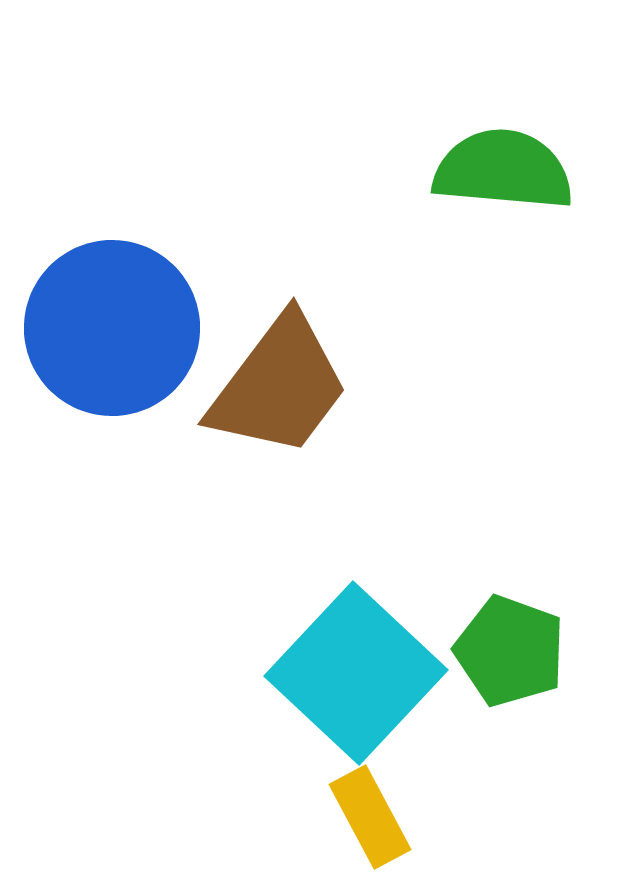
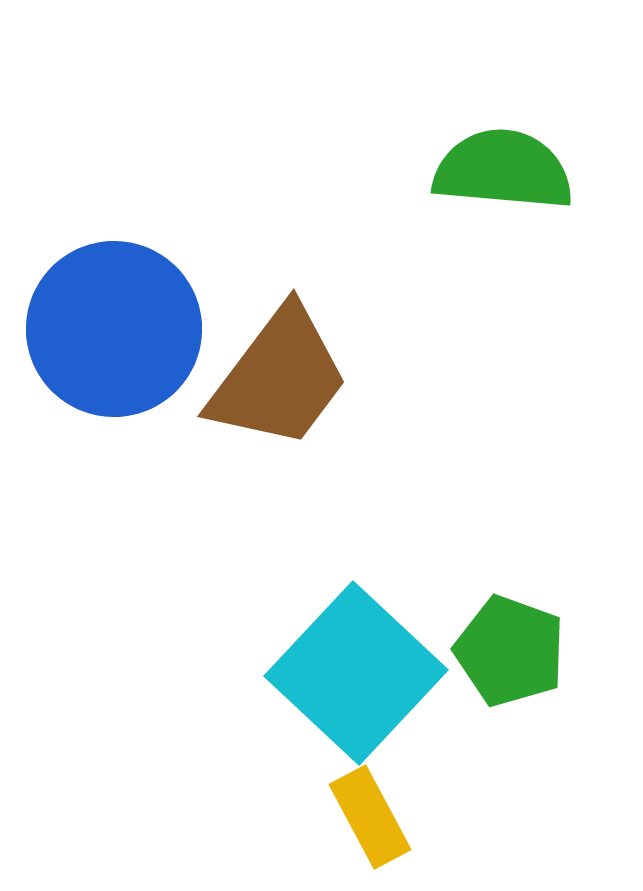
blue circle: moved 2 px right, 1 px down
brown trapezoid: moved 8 px up
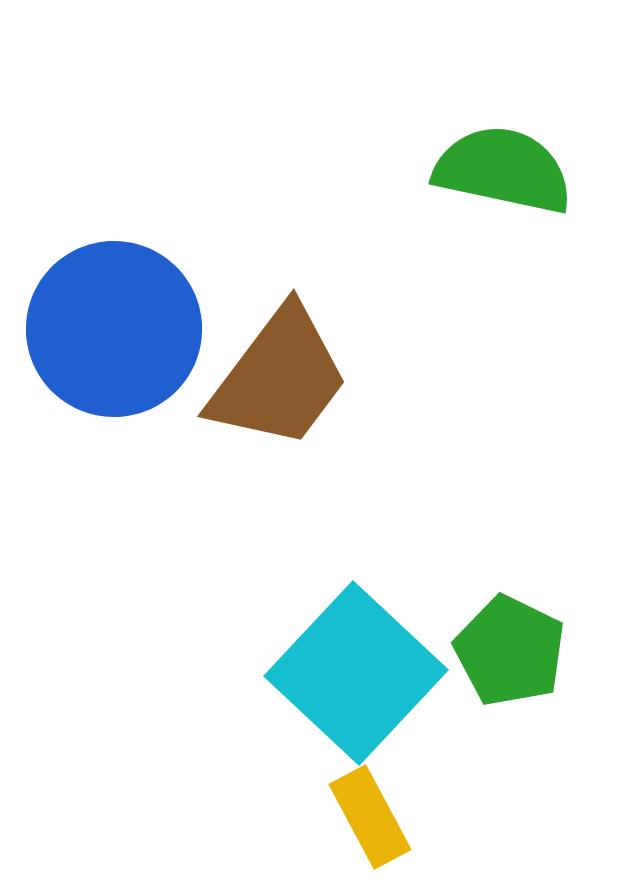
green semicircle: rotated 7 degrees clockwise
green pentagon: rotated 6 degrees clockwise
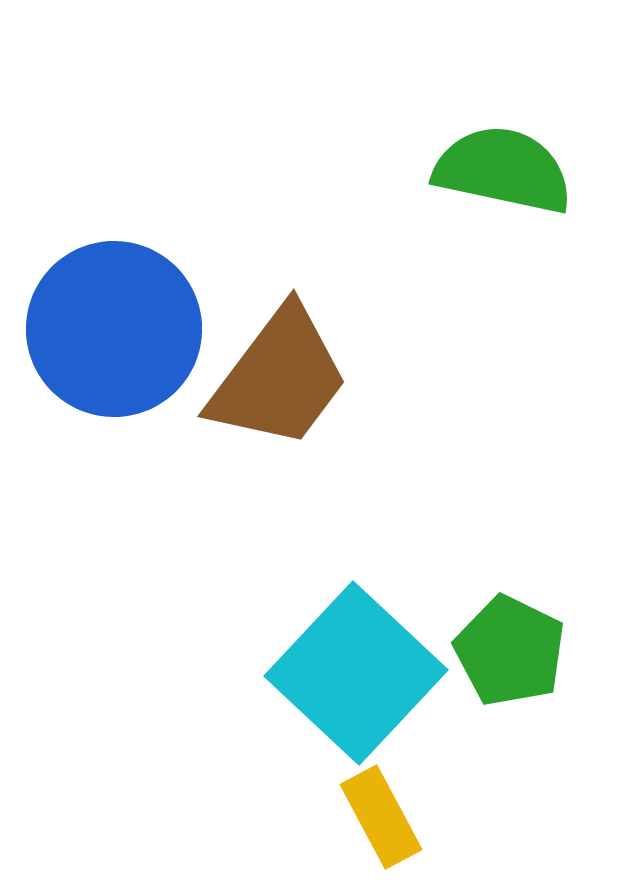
yellow rectangle: moved 11 px right
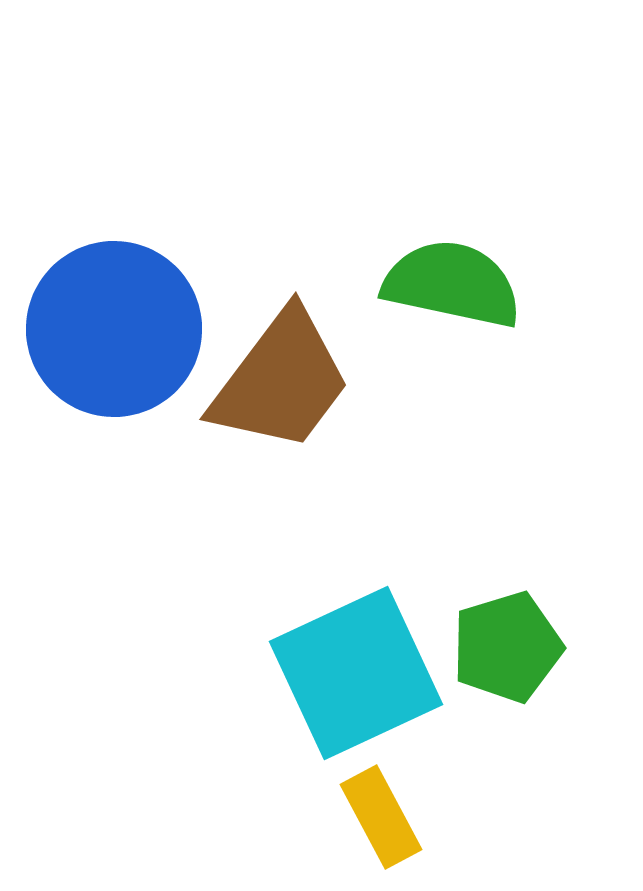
green semicircle: moved 51 px left, 114 px down
brown trapezoid: moved 2 px right, 3 px down
green pentagon: moved 3 px left, 4 px up; rotated 29 degrees clockwise
cyan square: rotated 22 degrees clockwise
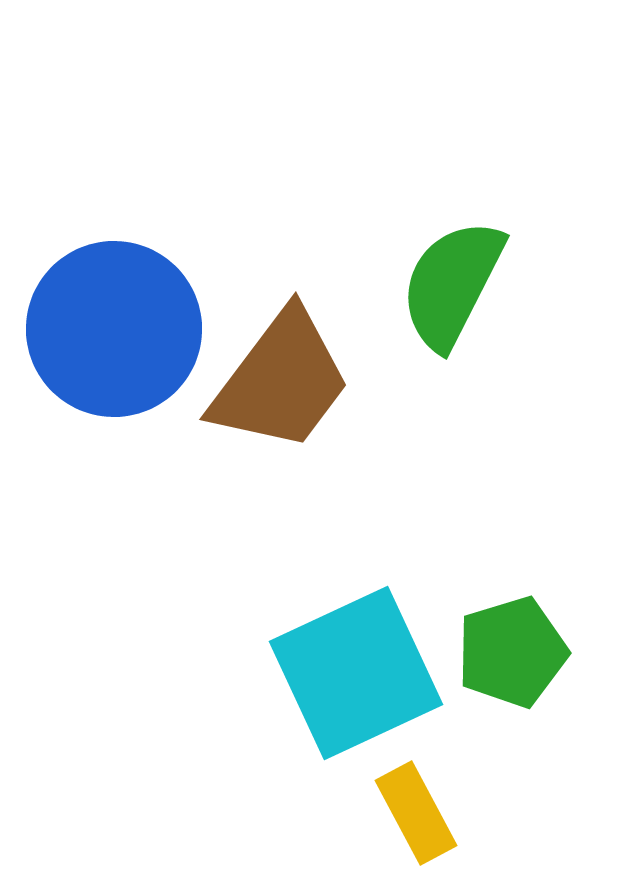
green semicircle: rotated 75 degrees counterclockwise
green pentagon: moved 5 px right, 5 px down
yellow rectangle: moved 35 px right, 4 px up
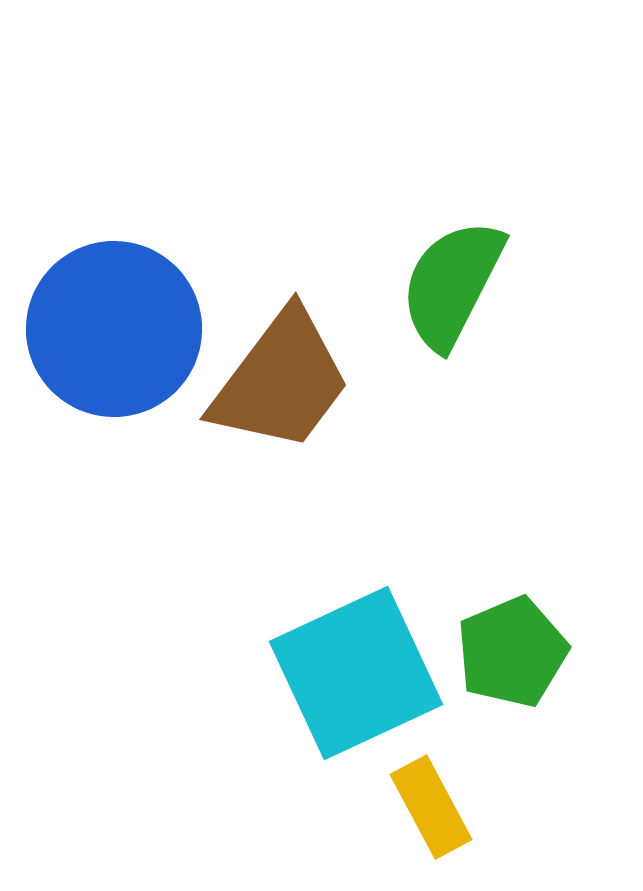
green pentagon: rotated 6 degrees counterclockwise
yellow rectangle: moved 15 px right, 6 px up
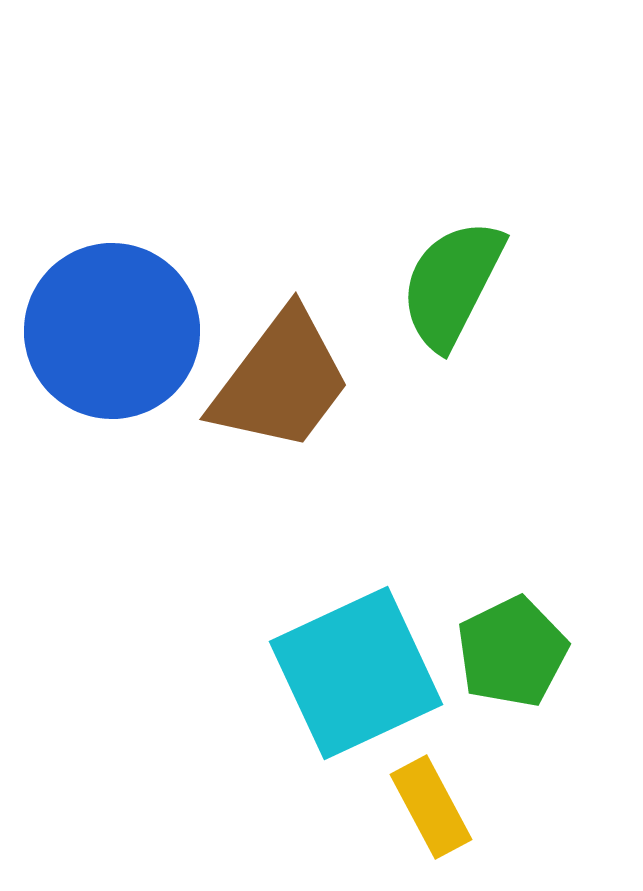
blue circle: moved 2 px left, 2 px down
green pentagon: rotated 3 degrees counterclockwise
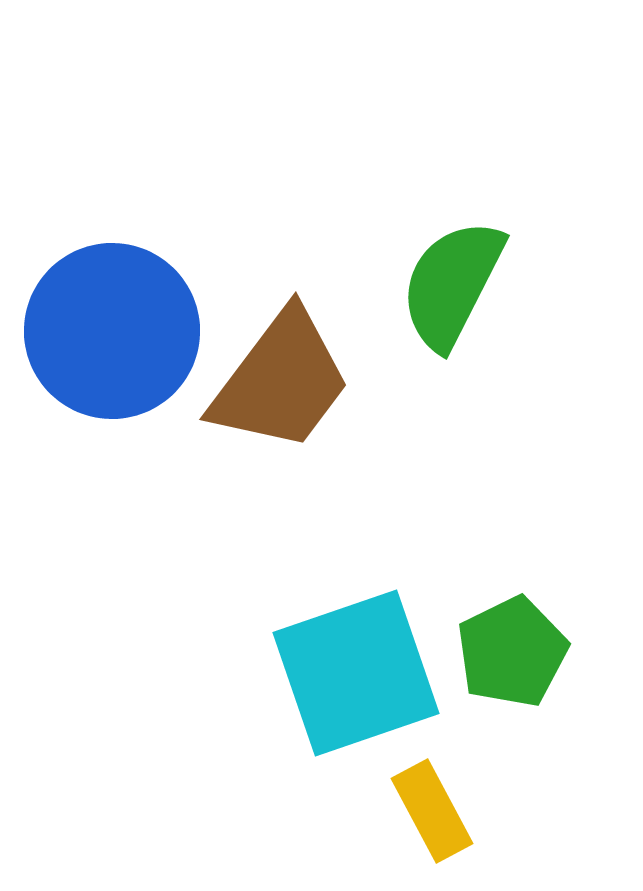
cyan square: rotated 6 degrees clockwise
yellow rectangle: moved 1 px right, 4 px down
